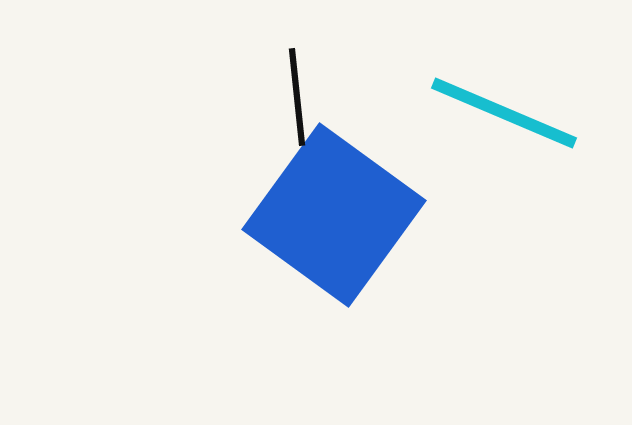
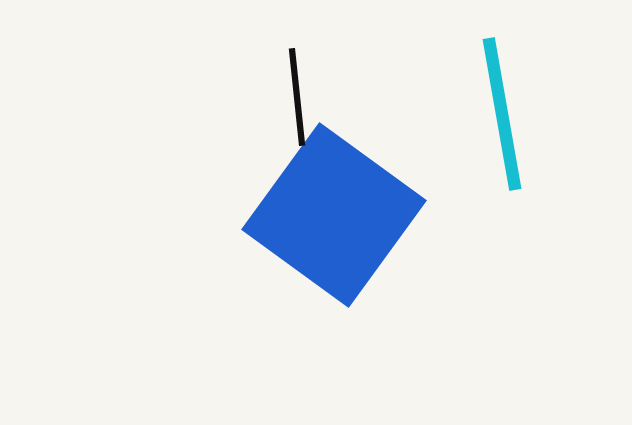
cyan line: moved 2 px left, 1 px down; rotated 57 degrees clockwise
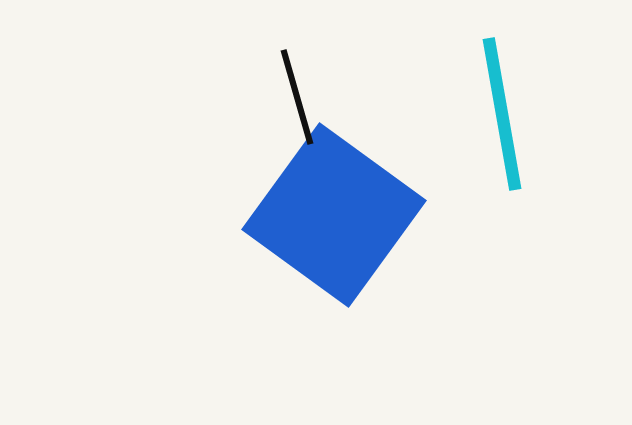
black line: rotated 10 degrees counterclockwise
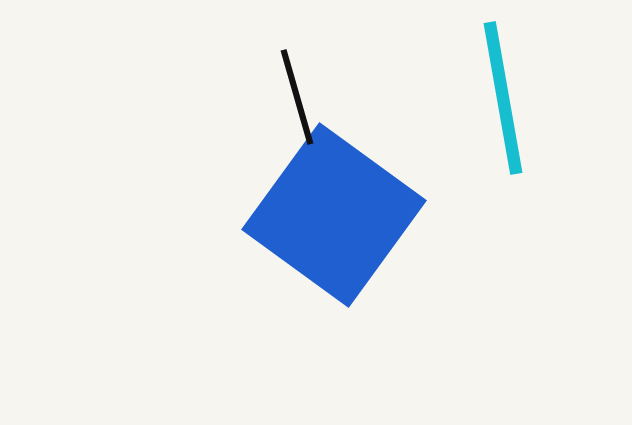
cyan line: moved 1 px right, 16 px up
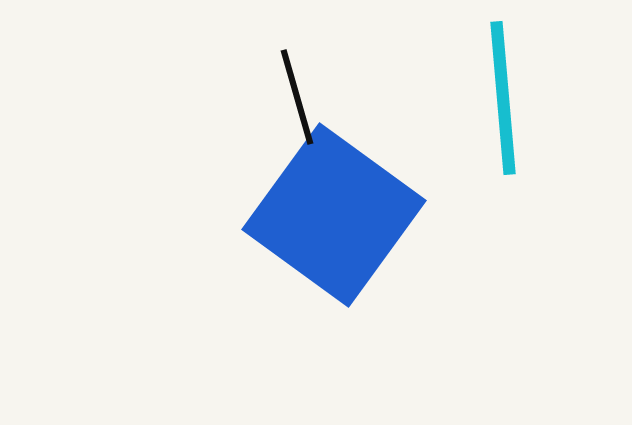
cyan line: rotated 5 degrees clockwise
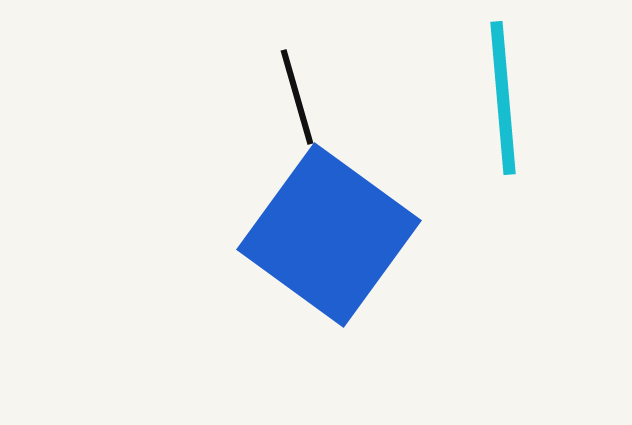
blue square: moved 5 px left, 20 px down
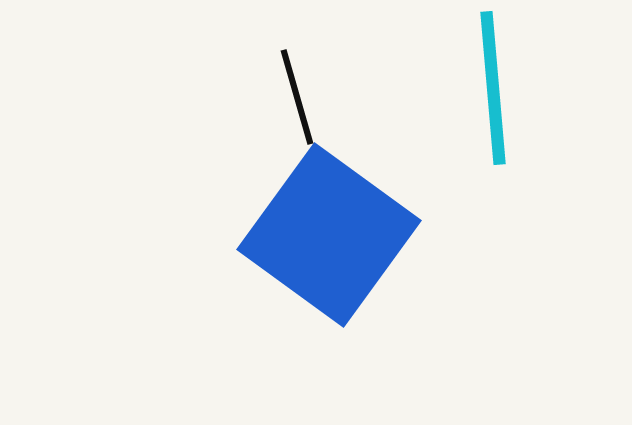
cyan line: moved 10 px left, 10 px up
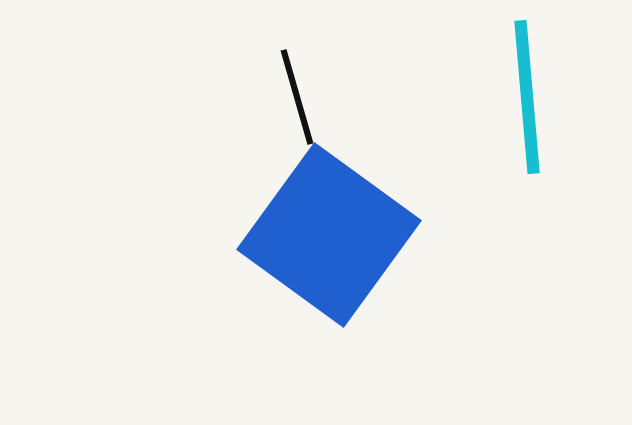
cyan line: moved 34 px right, 9 px down
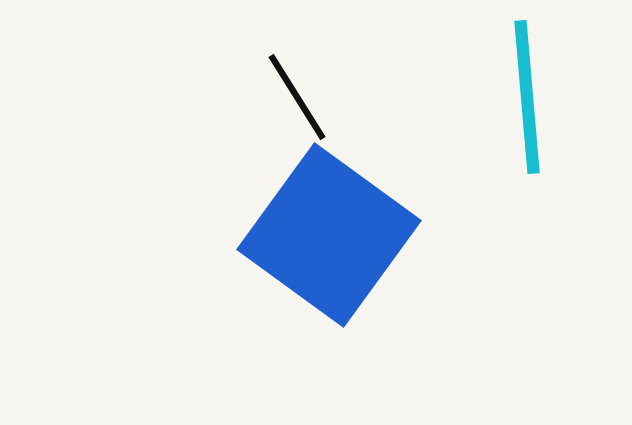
black line: rotated 16 degrees counterclockwise
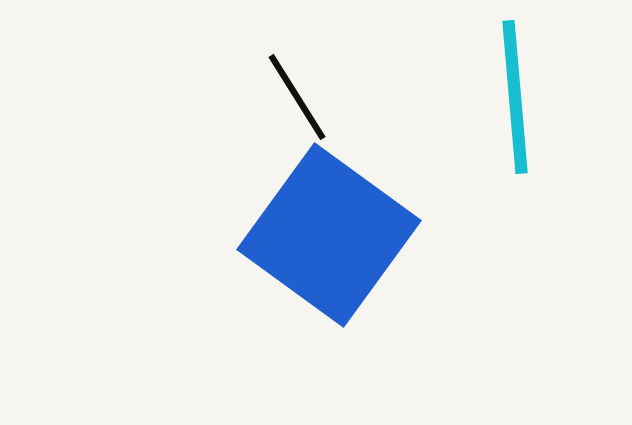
cyan line: moved 12 px left
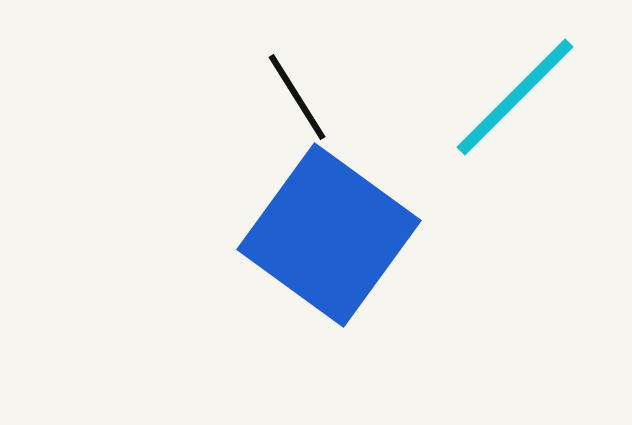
cyan line: rotated 50 degrees clockwise
